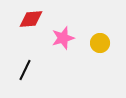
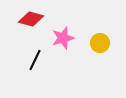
red diamond: rotated 20 degrees clockwise
black line: moved 10 px right, 10 px up
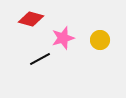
yellow circle: moved 3 px up
black line: moved 5 px right, 1 px up; rotated 35 degrees clockwise
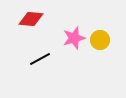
red diamond: rotated 10 degrees counterclockwise
pink star: moved 11 px right
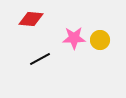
pink star: rotated 15 degrees clockwise
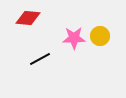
red diamond: moved 3 px left, 1 px up
yellow circle: moved 4 px up
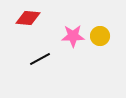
pink star: moved 1 px left, 2 px up
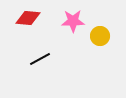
pink star: moved 15 px up
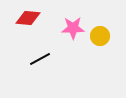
pink star: moved 7 px down
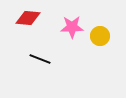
pink star: moved 1 px left, 1 px up
black line: rotated 50 degrees clockwise
